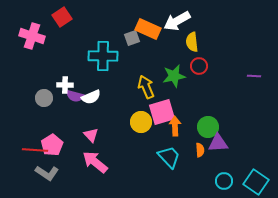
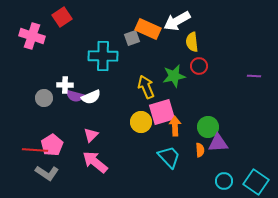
pink triangle: rotated 28 degrees clockwise
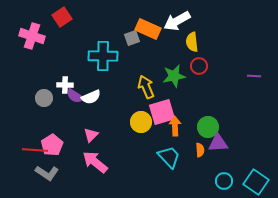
purple semicircle: rotated 18 degrees clockwise
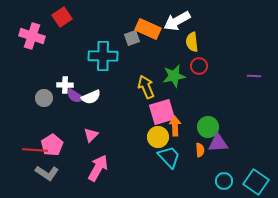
yellow circle: moved 17 px right, 15 px down
pink arrow: moved 3 px right, 6 px down; rotated 80 degrees clockwise
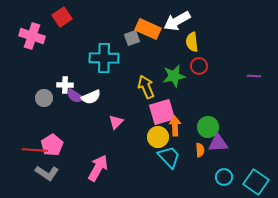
cyan cross: moved 1 px right, 2 px down
pink triangle: moved 25 px right, 13 px up
cyan circle: moved 4 px up
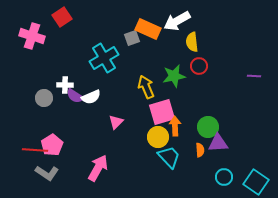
cyan cross: rotated 32 degrees counterclockwise
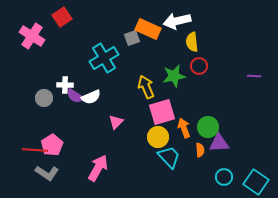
white arrow: rotated 16 degrees clockwise
pink cross: rotated 15 degrees clockwise
orange arrow: moved 9 px right, 2 px down; rotated 18 degrees counterclockwise
purple triangle: moved 1 px right
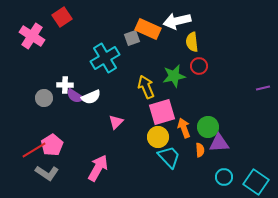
cyan cross: moved 1 px right
purple line: moved 9 px right, 12 px down; rotated 16 degrees counterclockwise
red line: moved 1 px left; rotated 35 degrees counterclockwise
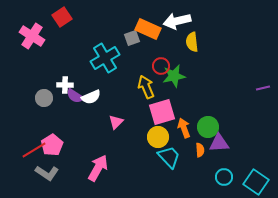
red circle: moved 38 px left
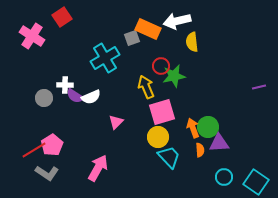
purple line: moved 4 px left, 1 px up
orange arrow: moved 9 px right
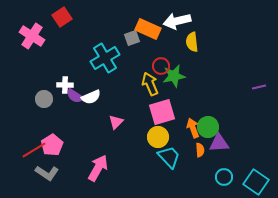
yellow arrow: moved 4 px right, 3 px up
gray circle: moved 1 px down
